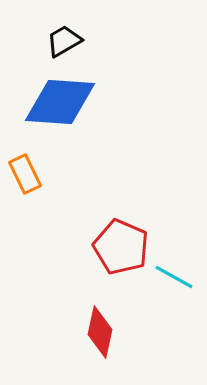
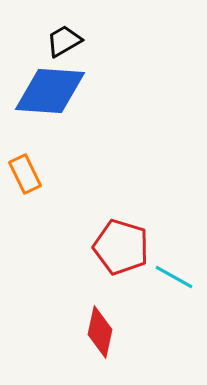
blue diamond: moved 10 px left, 11 px up
red pentagon: rotated 6 degrees counterclockwise
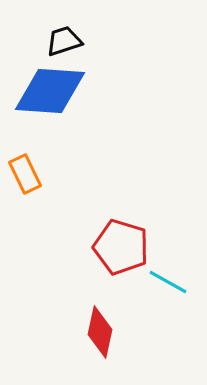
black trapezoid: rotated 12 degrees clockwise
cyan line: moved 6 px left, 5 px down
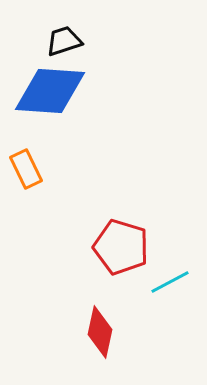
orange rectangle: moved 1 px right, 5 px up
cyan line: moved 2 px right; rotated 57 degrees counterclockwise
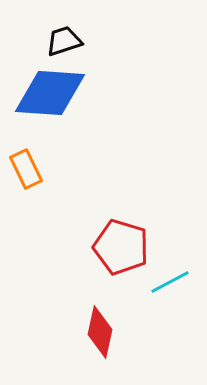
blue diamond: moved 2 px down
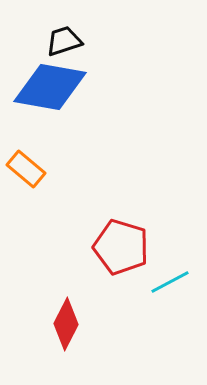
blue diamond: moved 6 px up; rotated 6 degrees clockwise
orange rectangle: rotated 24 degrees counterclockwise
red diamond: moved 34 px left, 8 px up; rotated 15 degrees clockwise
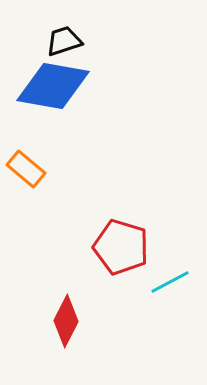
blue diamond: moved 3 px right, 1 px up
red diamond: moved 3 px up
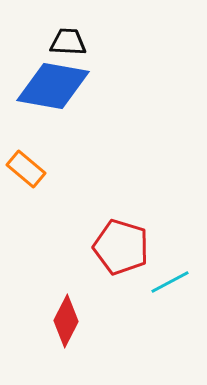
black trapezoid: moved 4 px right, 1 px down; rotated 21 degrees clockwise
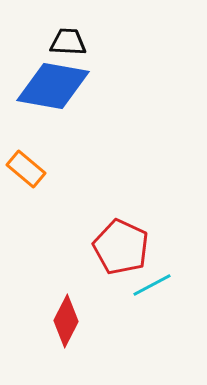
red pentagon: rotated 8 degrees clockwise
cyan line: moved 18 px left, 3 px down
